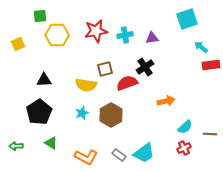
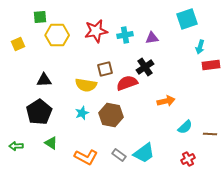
green square: moved 1 px down
cyan arrow: moved 1 px left; rotated 112 degrees counterclockwise
brown hexagon: rotated 20 degrees counterclockwise
red cross: moved 4 px right, 11 px down
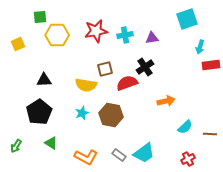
green arrow: rotated 56 degrees counterclockwise
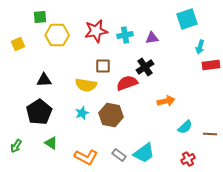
brown square: moved 2 px left, 3 px up; rotated 14 degrees clockwise
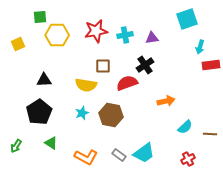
black cross: moved 2 px up
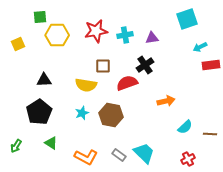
cyan arrow: rotated 48 degrees clockwise
cyan trapezoid: rotated 100 degrees counterclockwise
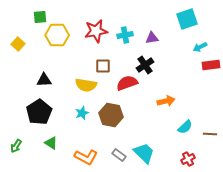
yellow square: rotated 24 degrees counterclockwise
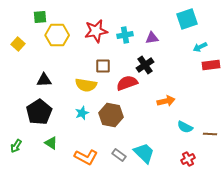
cyan semicircle: rotated 70 degrees clockwise
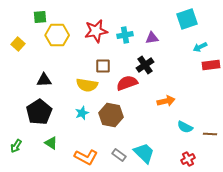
yellow semicircle: moved 1 px right
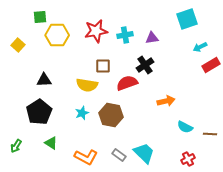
yellow square: moved 1 px down
red rectangle: rotated 24 degrees counterclockwise
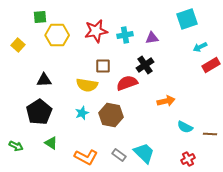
green arrow: rotated 96 degrees counterclockwise
